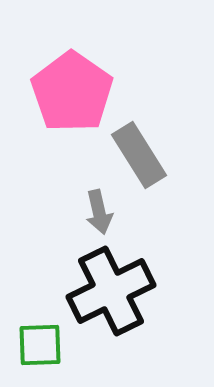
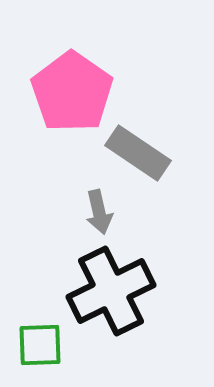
gray rectangle: moved 1 px left, 2 px up; rotated 24 degrees counterclockwise
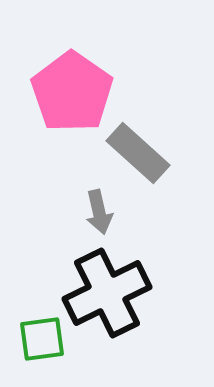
gray rectangle: rotated 8 degrees clockwise
black cross: moved 4 px left, 2 px down
green square: moved 2 px right, 6 px up; rotated 6 degrees counterclockwise
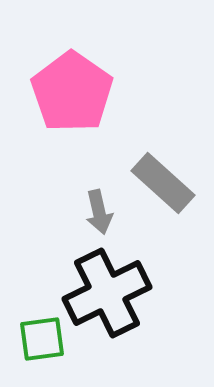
gray rectangle: moved 25 px right, 30 px down
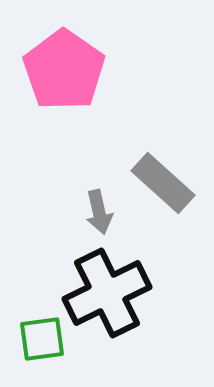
pink pentagon: moved 8 px left, 22 px up
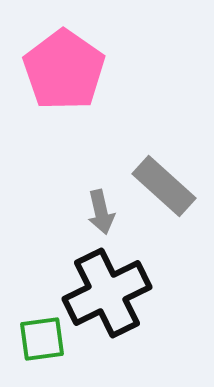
gray rectangle: moved 1 px right, 3 px down
gray arrow: moved 2 px right
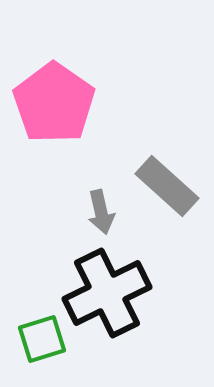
pink pentagon: moved 10 px left, 33 px down
gray rectangle: moved 3 px right
green square: rotated 9 degrees counterclockwise
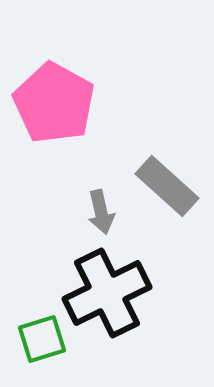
pink pentagon: rotated 6 degrees counterclockwise
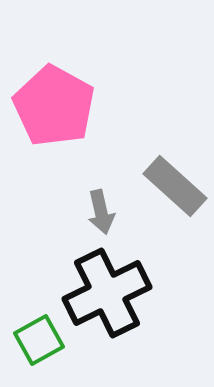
pink pentagon: moved 3 px down
gray rectangle: moved 8 px right
green square: moved 3 px left, 1 px down; rotated 12 degrees counterclockwise
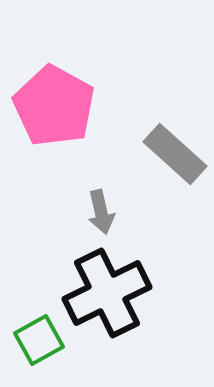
gray rectangle: moved 32 px up
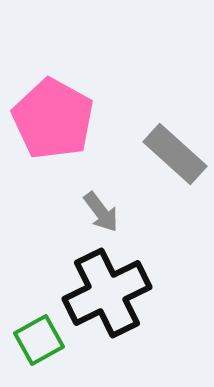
pink pentagon: moved 1 px left, 13 px down
gray arrow: rotated 24 degrees counterclockwise
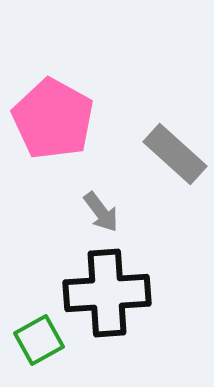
black cross: rotated 22 degrees clockwise
